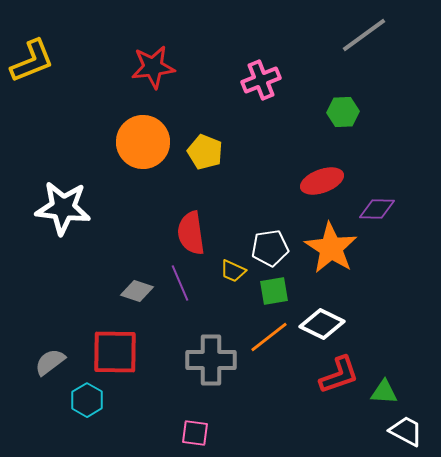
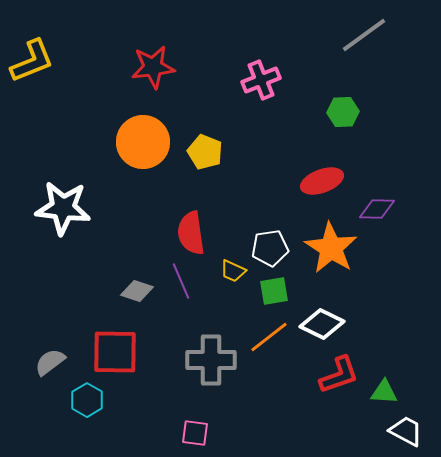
purple line: moved 1 px right, 2 px up
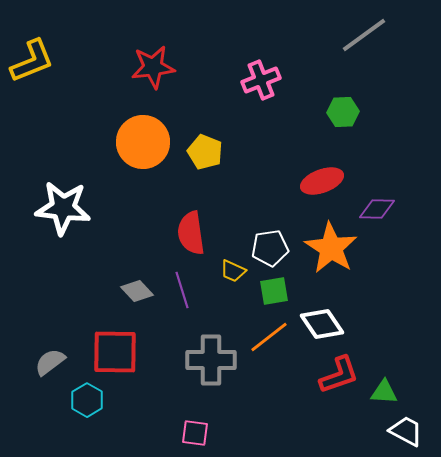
purple line: moved 1 px right, 9 px down; rotated 6 degrees clockwise
gray diamond: rotated 28 degrees clockwise
white diamond: rotated 30 degrees clockwise
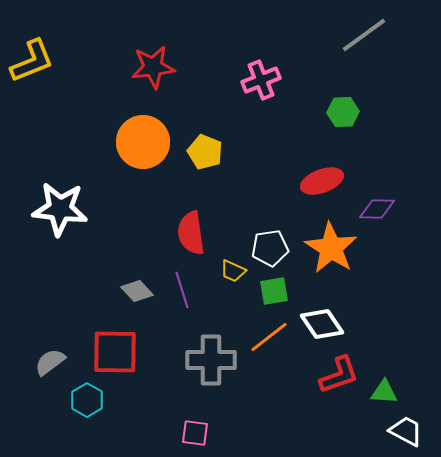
white star: moved 3 px left, 1 px down
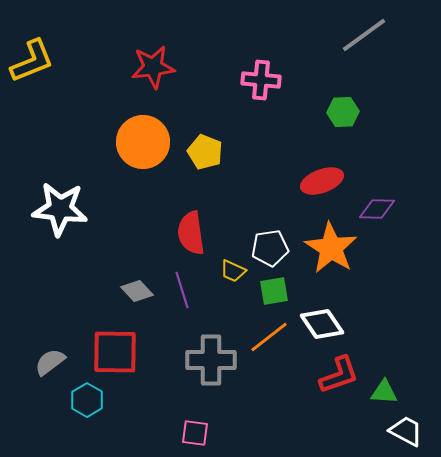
pink cross: rotated 27 degrees clockwise
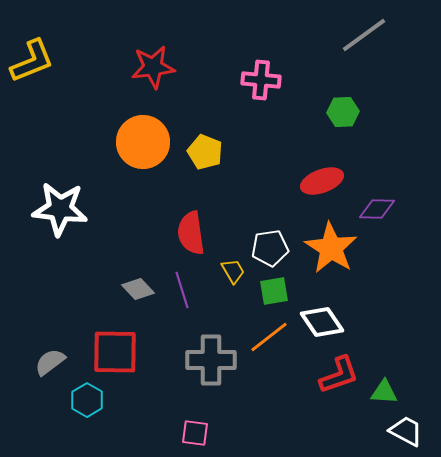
yellow trapezoid: rotated 144 degrees counterclockwise
gray diamond: moved 1 px right, 2 px up
white diamond: moved 2 px up
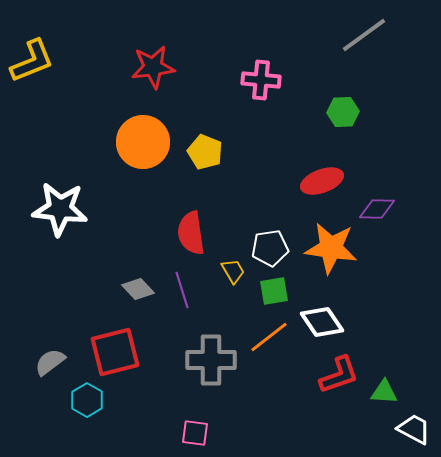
orange star: rotated 24 degrees counterclockwise
red square: rotated 15 degrees counterclockwise
white trapezoid: moved 8 px right, 2 px up
